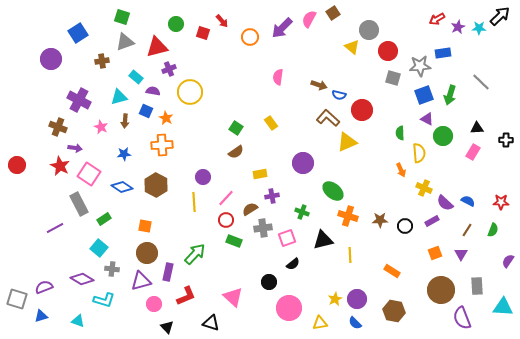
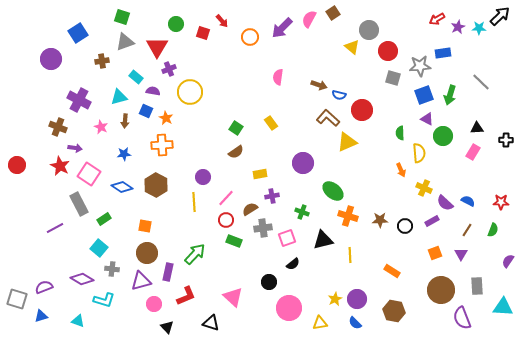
red triangle at (157, 47): rotated 45 degrees counterclockwise
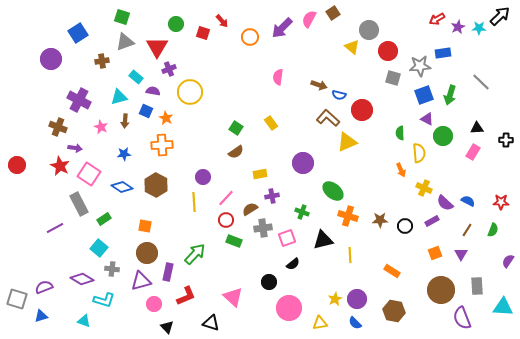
cyan triangle at (78, 321): moved 6 px right
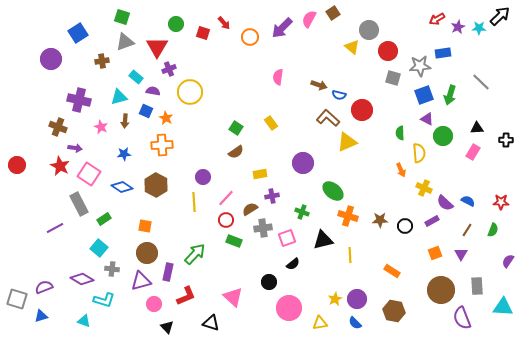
red arrow at (222, 21): moved 2 px right, 2 px down
purple cross at (79, 100): rotated 15 degrees counterclockwise
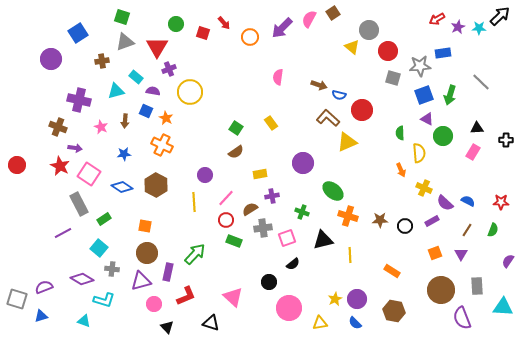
cyan triangle at (119, 97): moved 3 px left, 6 px up
orange cross at (162, 145): rotated 30 degrees clockwise
purple circle at (203, 177): moved 2 px right, 2 px up
purple line at (55, 228): moved 8 px right, 5 px down
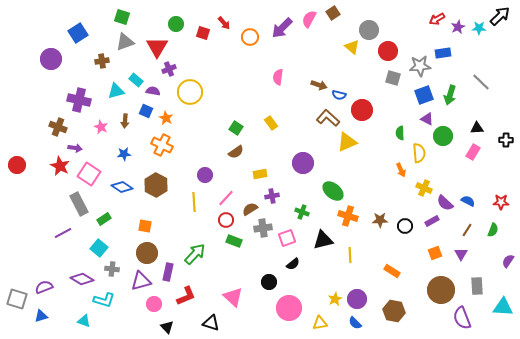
cyan rectangle at (136, 77): moved 3 px down
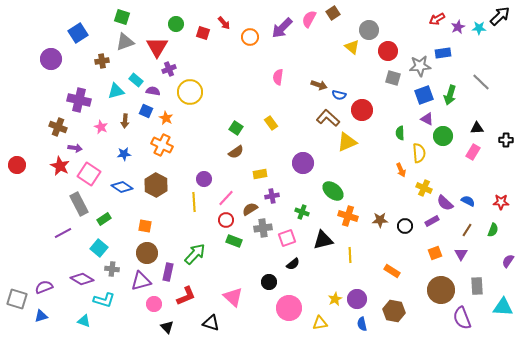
purple circle at (205, 175): moved 1 px left, 4 px down
blue semicircle at (355, 323): moved 7 px right, 1 px down; rotated 32 degrees clockwise
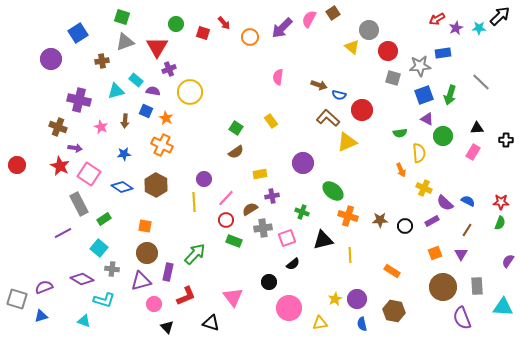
purple star at (458, 27): moved 2 px left, 1 px down
yellow rectangle at (271, 123): moved 2 px up
green semicircle at (400, 133): rotated 96 degrees counterclockwise
green semicircle at (493, 230): moved 7 px right, 7 px up
brown circle at (441, 290): moved 2 px right, 3 px up
pink triangle at (233, 297): rotated 10 degrees clockwise
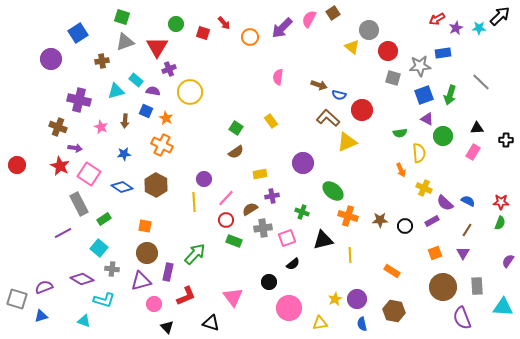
purple triangle at (461, 254): moved 2 px right, 1 px up
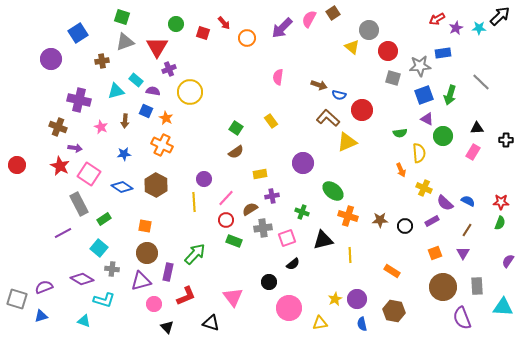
orange circle at (250, 37): moved 3 px left, 1 px down
